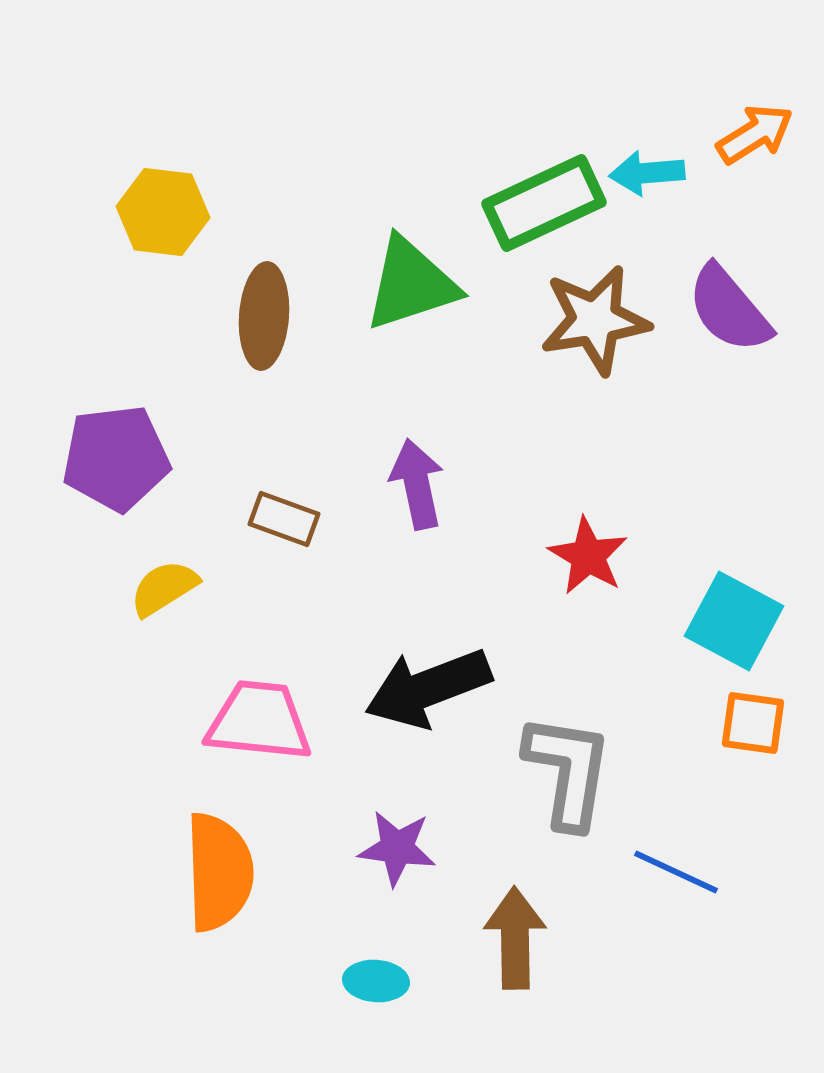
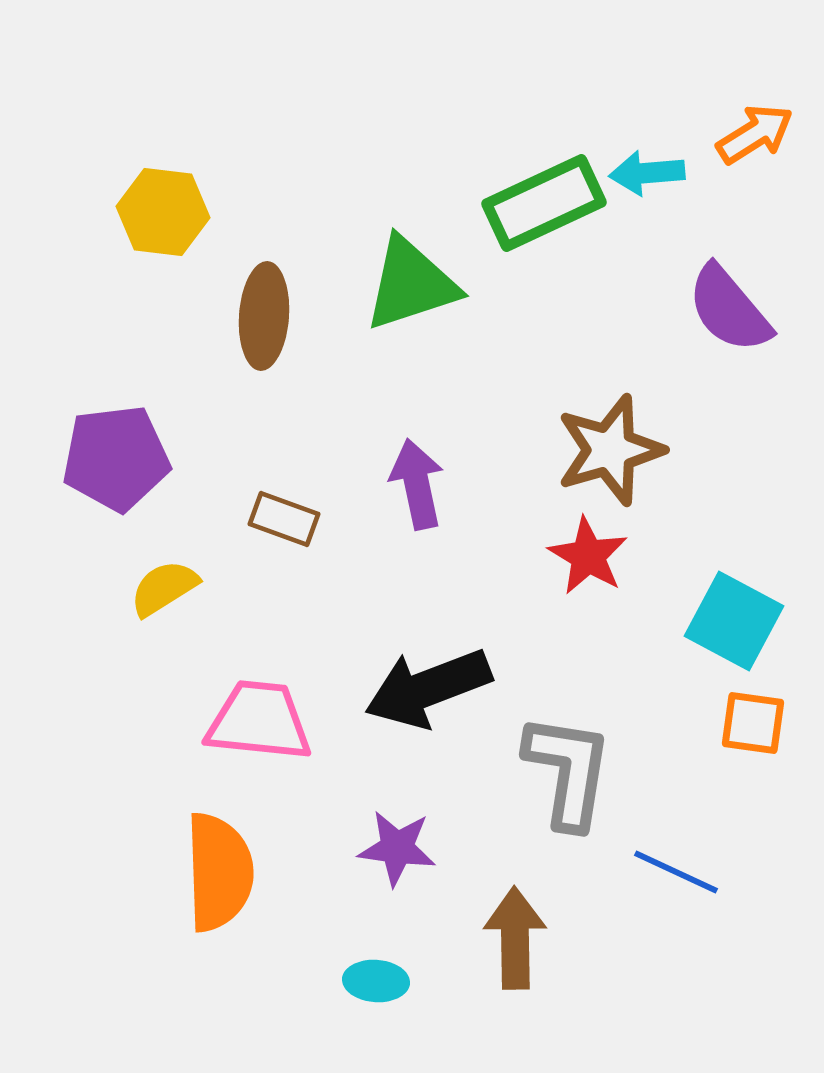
brown star: moved 15 px right, 130 px down; rotated 7 degrees counterclockwise
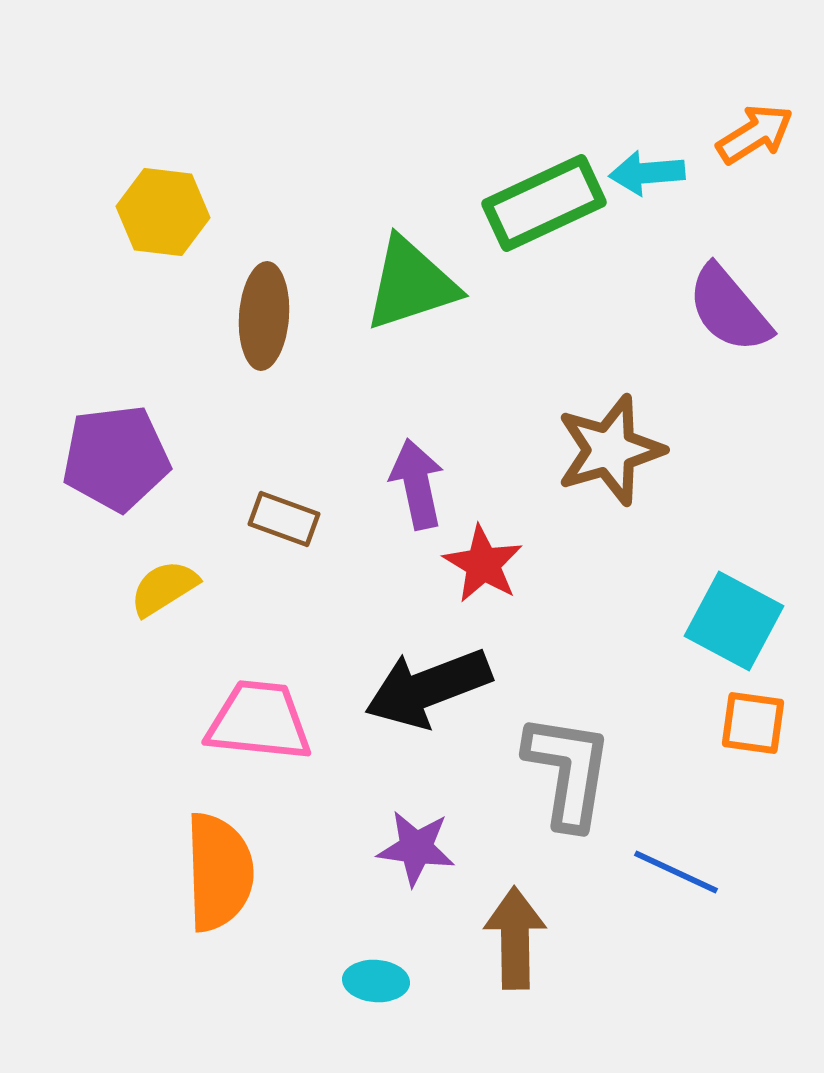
red star: moved 105 px left, 8 px down
purple star: moved 19 px right
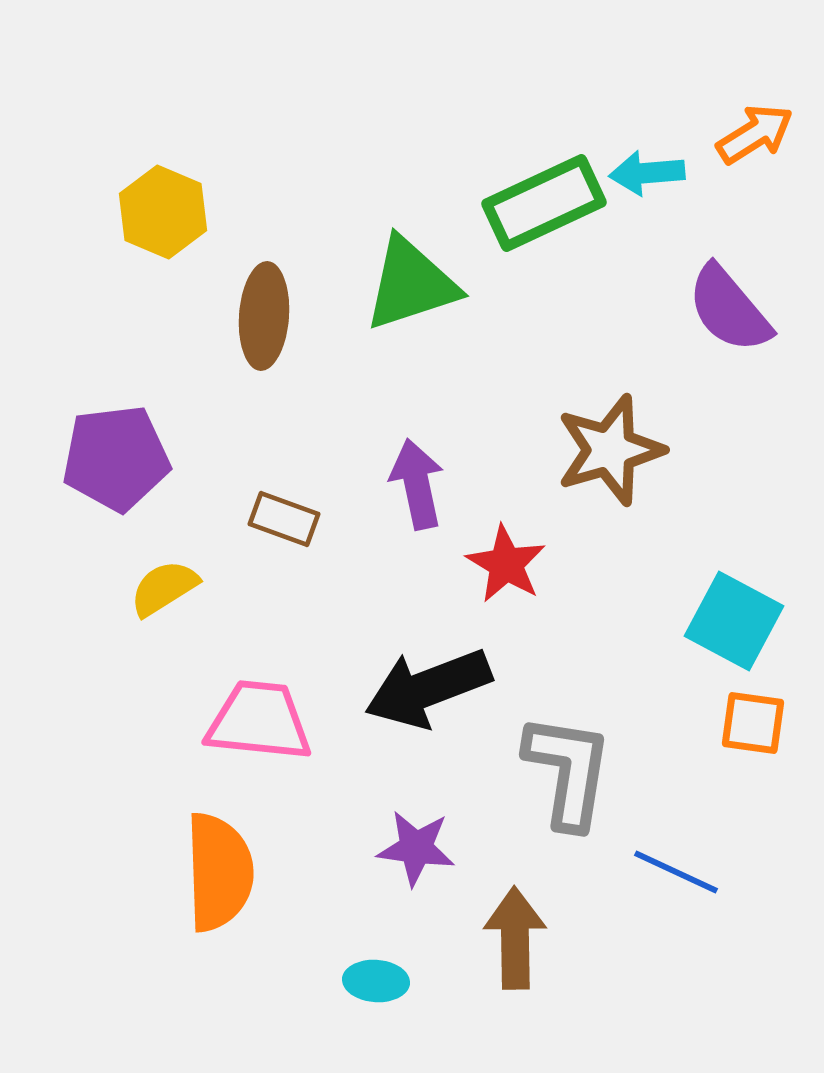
yellow hexagon: rotated 16 degrees clockwise
red star: moved 23 px right
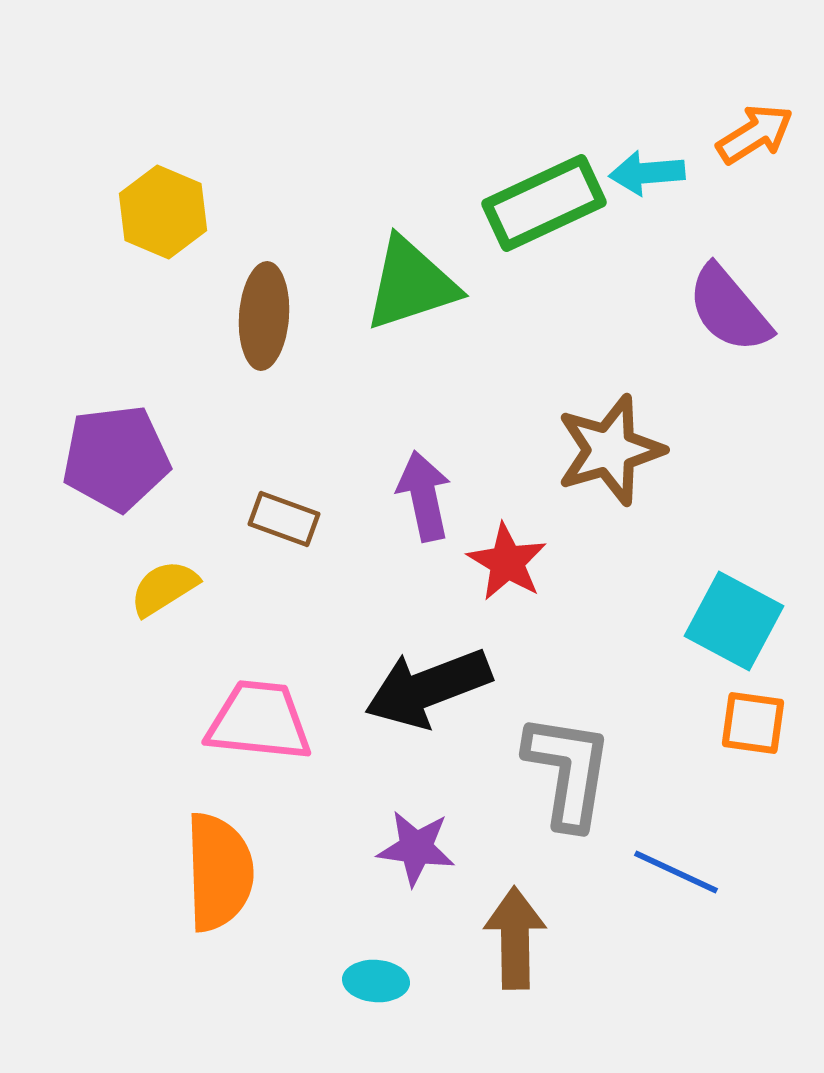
purple arrow: moved 7 px right, 12 px down
red star: moved 1 px right, 2 px up
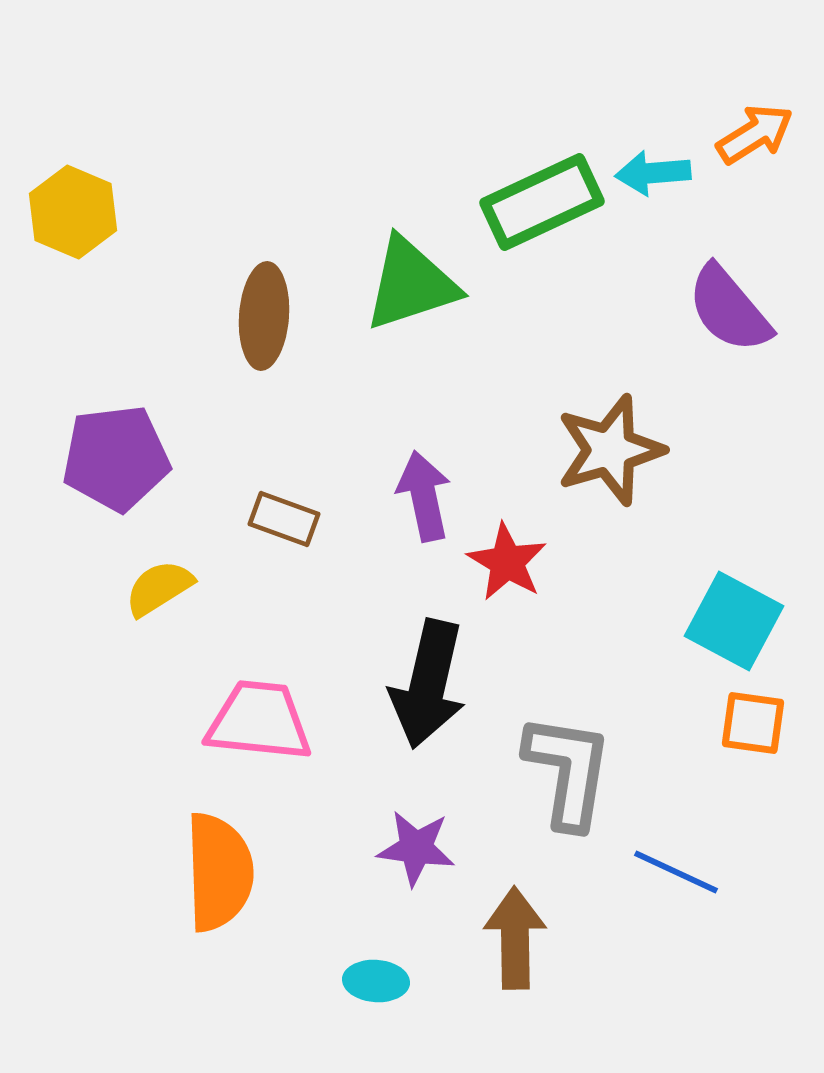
cyan arrow: moved 6 px right
green rectangle: moved 2 px left, 1 px up
yellow hexagon: moved 90 px left
yellow semicircle: moved 5 px left
black arrow: moved 4 px up; rotated 56 degrees counterclockwise
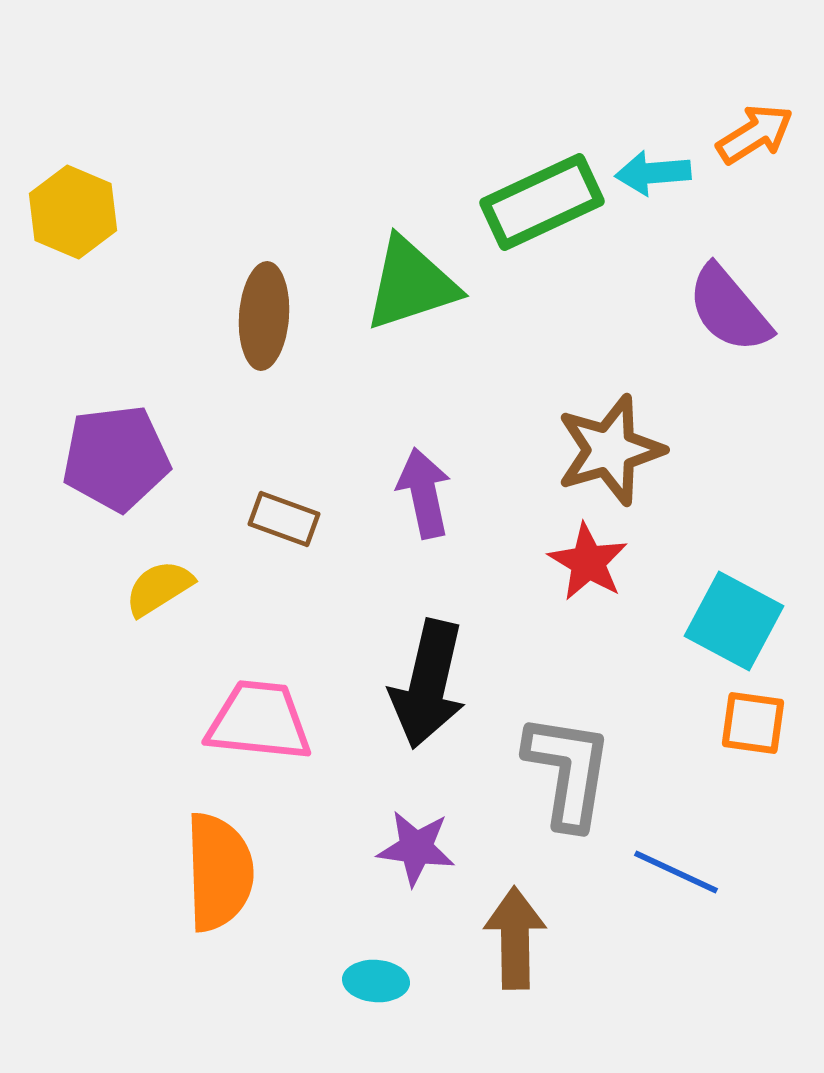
purple arrow: moved 3 px up
red star: moved 81 px right
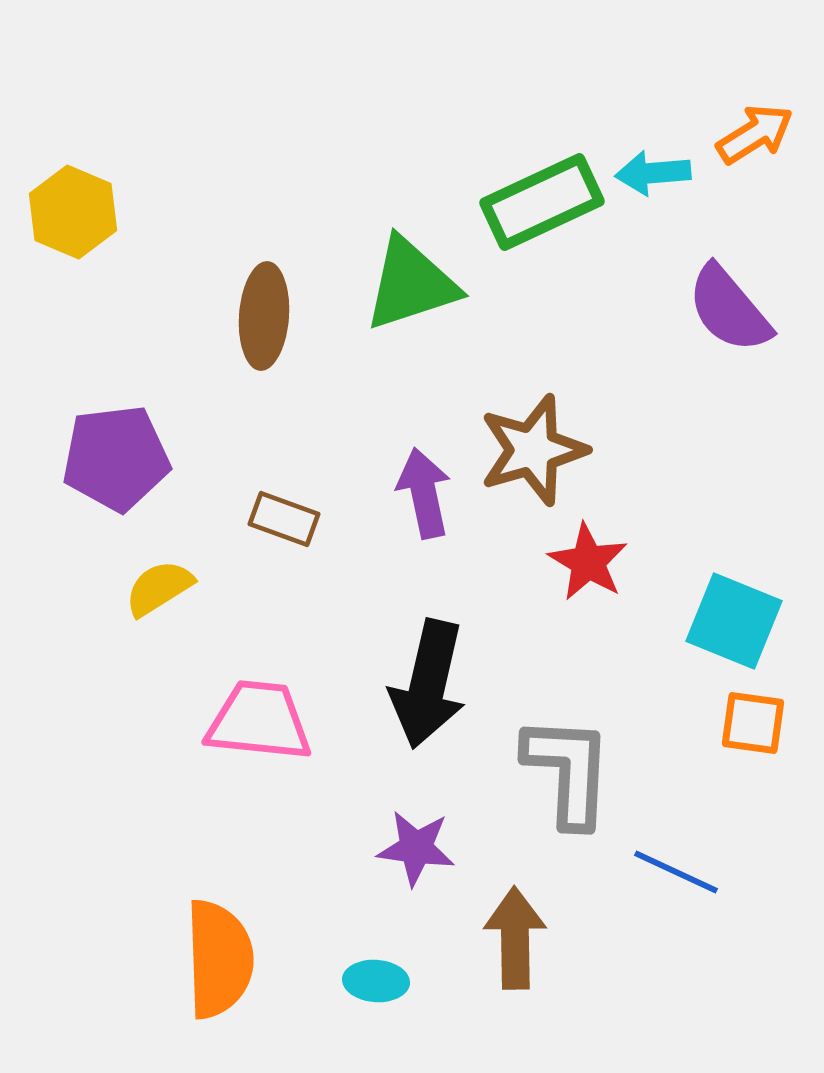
brown star: moved 77 px left
cyan square: rotated 6 degrees counterclockwise
gray L-shape: rotated 6 degrees counterclockwise
orange semicircle: moved 87 px down
